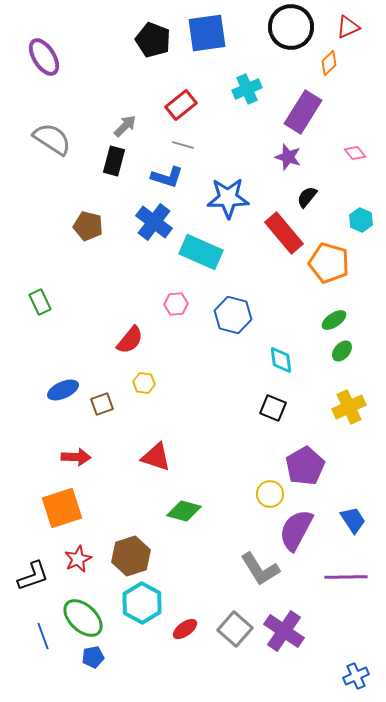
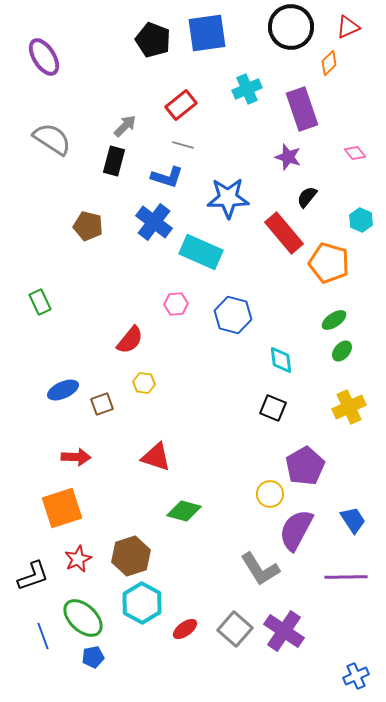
purple rectangle at (303, 112): moved 1 px left, 3 px up; rotated 51 degrees counterclockwise
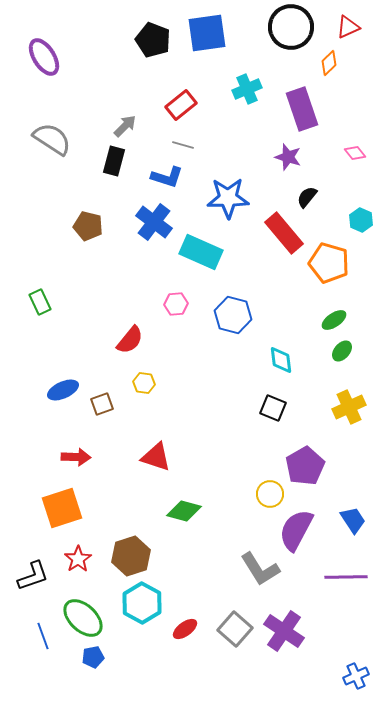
red star at (78, 559): rotated 8 degrees counterclockwise
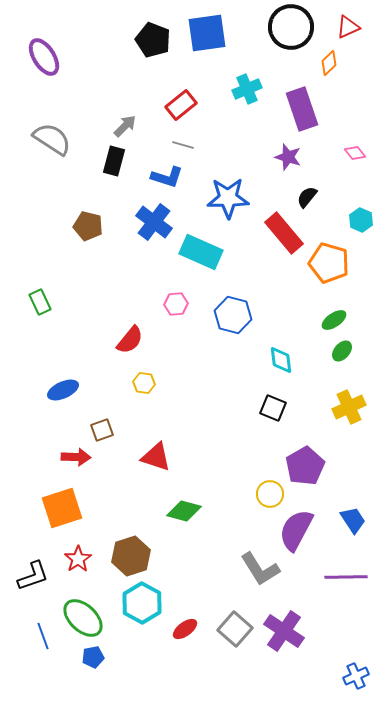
brown square at (102, 404): moved 26 px down
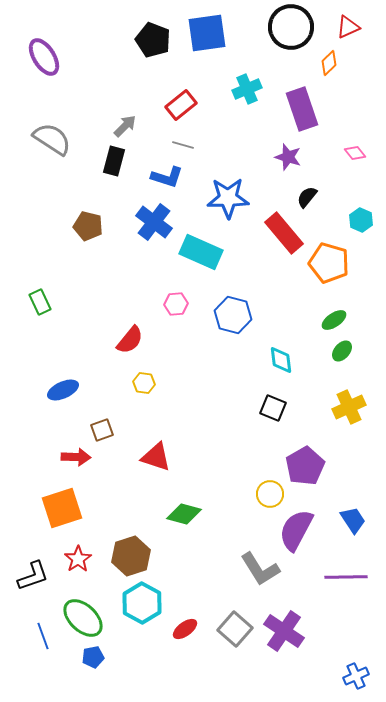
green diamond at (184, 511): moved 3 px down
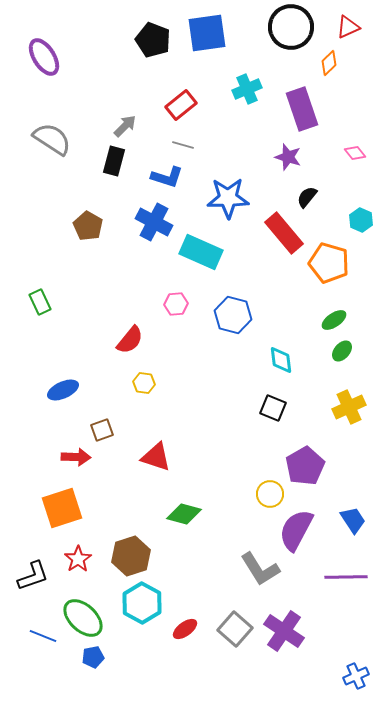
blue cross at (154, 222): rotated 9 degrees counterclockwise
brown pentagon at (88, 226): rotated 16 degrees clockwise
blue line at (43, 636): rotated 48 degrees counterclockwise
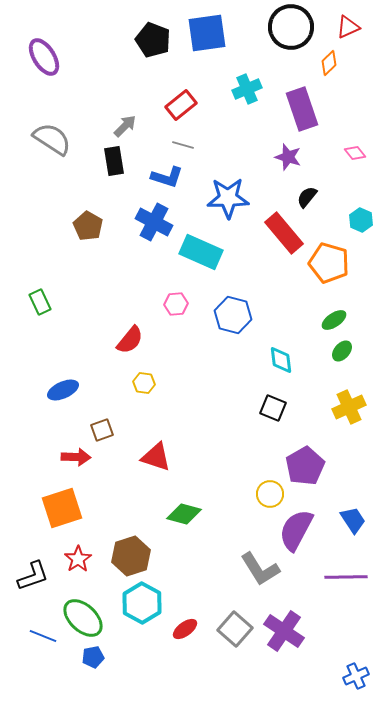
black rectangle at (114, 161): rotated 24 degrees counterclockwise
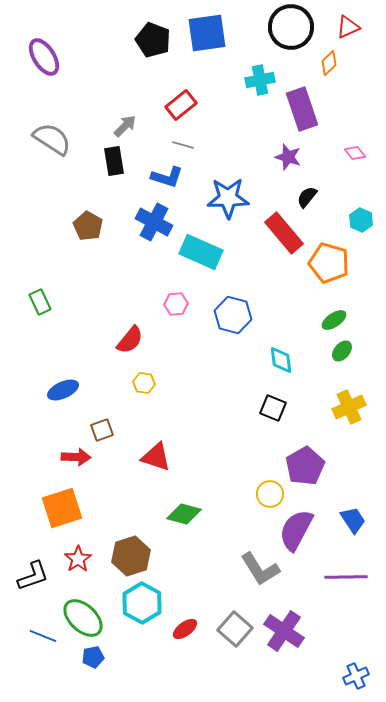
cyan cross at (247, 89): moved 13 px right, 9 px up; rotated 12 degrees clockwise
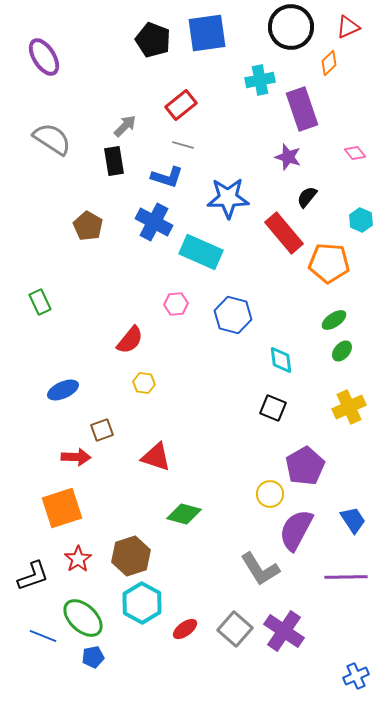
orange pentagon at (329, 263): rotated 12 degrees counterclockwise
